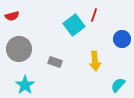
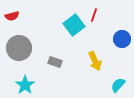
gray circle: moved 1 px up
yellow arrow: rotated 18 degrees counterclockwise
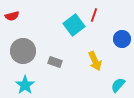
gray circle: moved 4 px right, 3 px down
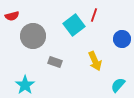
gray circle: moved 10 px right, 15 px up
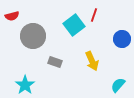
yellow arrow: moved 3 px left
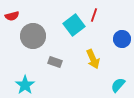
yellow arrow: moved 1 px right, 2 px up
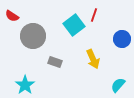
red semicircle: rotated 48 degrees clockwise
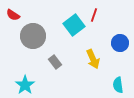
red semicircle: moved 1 px right, 1 px up
blue circle: moved 2 px left, 4 px down
gray rectangle: rotated 32 degrees clockwise
cyan semicircle: rotated 49 degrees counterclockwise
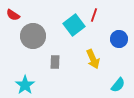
blue circle: moved 1 px left, 4 px up
gray rectangle: rotated 40 degrees clockwise
cyan semicircle: rotated 133 degrees counterclockwise
